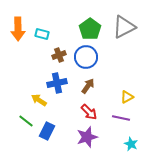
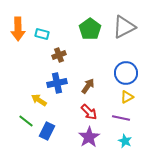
blue circle: moved 40 px right, 16 px down
purple star: moved 2 px right; rotated 15 degrees counterclockwise
cyan star: moved 6 px left, 3 px up
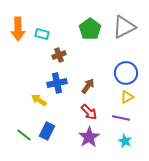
green line: moved 2 px left, 14 px down
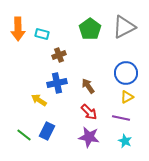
brown arrow: rotated 70 degrees counterclockwise
purple star: rotated 30 degrees counterclockwise
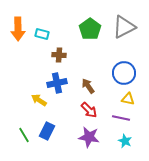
brown cross: rotated 24 degrees clockwise
blue circle: moved 2 px left
yellow triangle: moved 1 px right, 2 px down; rotated 40 degrees clockwise
red arrow: moved 2 px up
green line: rotated 21 degrees clockwise
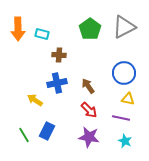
yellow arrow: moved 4 px left
